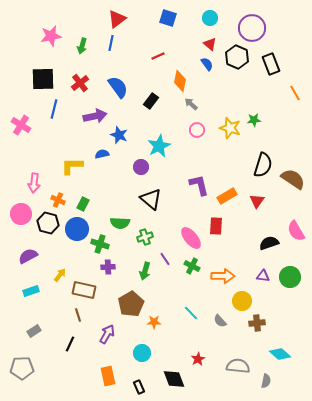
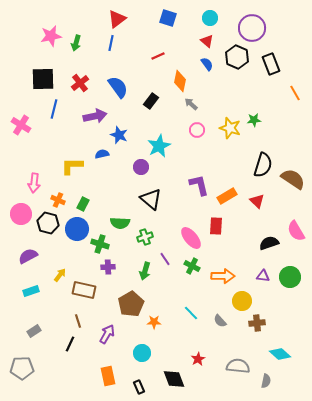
red triangle at (210, 44): moved 3 px left, 3 px up
green arrow at (82, 46): moved 6 px left, 3 px up
red triangle at (257, 201): rotated 21 degrees counterclockwise
brown line at (78, 315): moved 6 px down
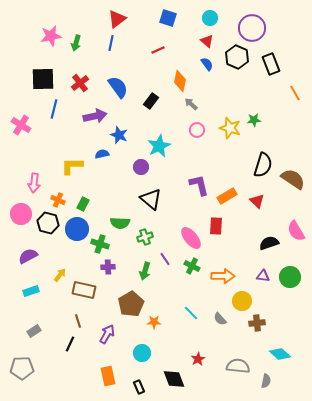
red line at (158, 56): moved 6 px up
gray semicircle at (220, 321): moved 2 px up
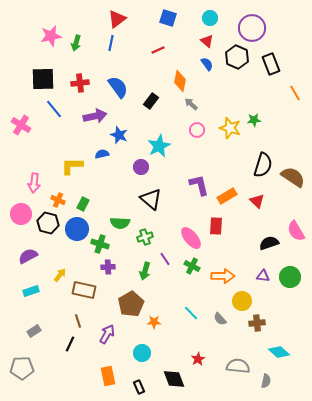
red cross at (80, 83): rotated 30 degrees clockwise
blue line at (54, 109): rotated 54 degrees counterclockwise
brown semicircle at (293, 179): moved 2 px up
cyan diamond at (280, 354): moved 1 px left, 2 px up
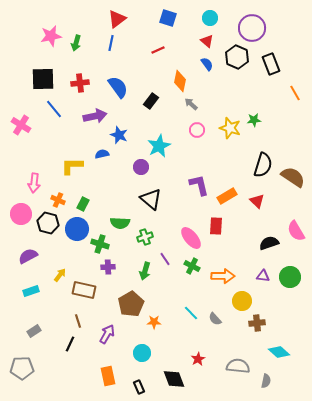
gray semicircle at (220, 319): moved 5 px left
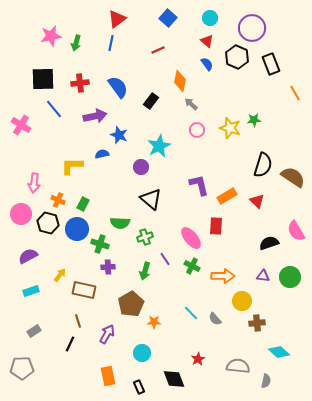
blue square at (168, 18): rotated 24 degrees clockwise
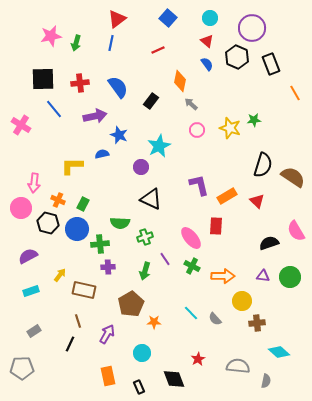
black triangle at (151, 199): rotated 15 degrees counterclockwise
pink circle at (21, 214): moved 6 px up
green cross at (100, 244): rotated 24 degrees counterclockwise
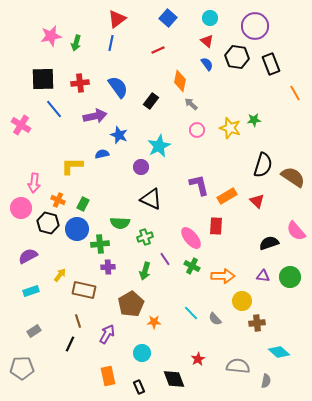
purple circle at (252, 28): moved 3 px right, 2 px up
black hexagon at (237, 57): rotated 15 degrees counterclockwise
pink semicircle at (296, 231): rotated 10 degrees counterclockwise
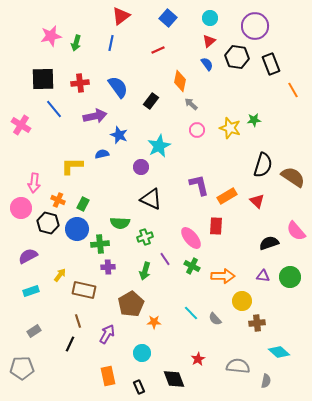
red triangle at (117, 19): moved 4 px right, 3 px up
red triangle at (207, 41): moved 2 px right; rotated 40 degrees clockwise
orange line at (295, 93): moved 2 px left, 3 px up
